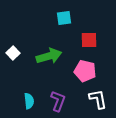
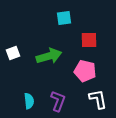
white square: rotated 24 degrees clockwise
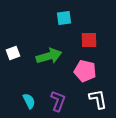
cyan semicircle: rotated 21 degrees counterclockwise
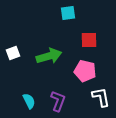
cyan square: moved 4 px right, 5 px up
white L-shape: moved 3 px right, 2 px up
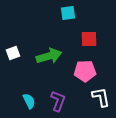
red square: moved 1 px up
pink pentagon: rotated 15 degrees counterclockwise
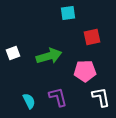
red square: moved 3 px right, 2 px up; rotated 12 degrees counterclockwise
purple L-shape: moved 4 px up; rotated 35 degrees counterclockwise
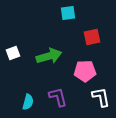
cyan semicircle: moved 1 px left, 1 px down; rotated 42 degrees clockwise
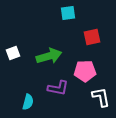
purple L-shape: moved 9 px up; rotated 115 degrees clockwise
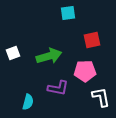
red square: moved 3 px down
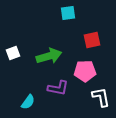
cyan semicircle: rotated 21 degrees clockwise
